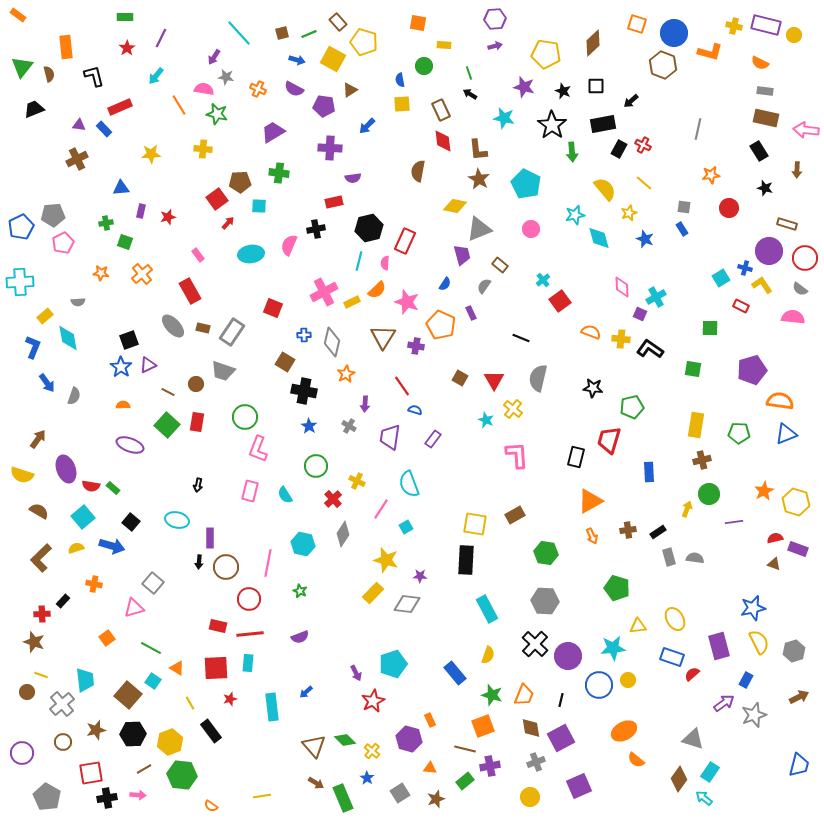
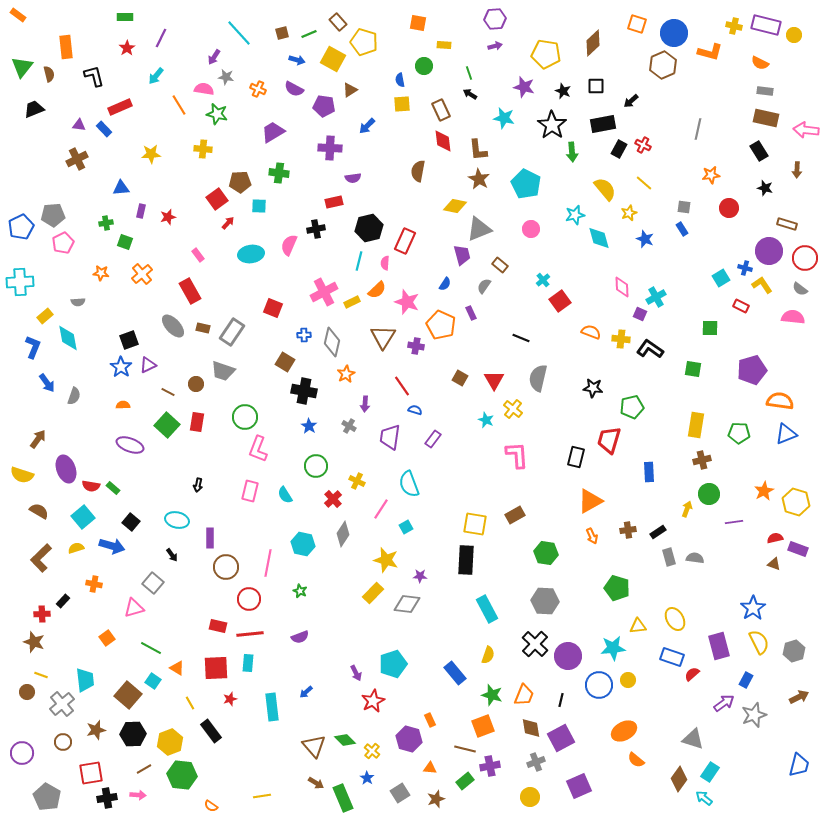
brown hexagon at (663, 65): rotated 16 degrees clockwise
black arrow at (199, 562): moved 27 px left, 7 px up; rotated 40 degrees counterclockwise
blue star at (753, 608): rotated 20 degrees counterclockwise
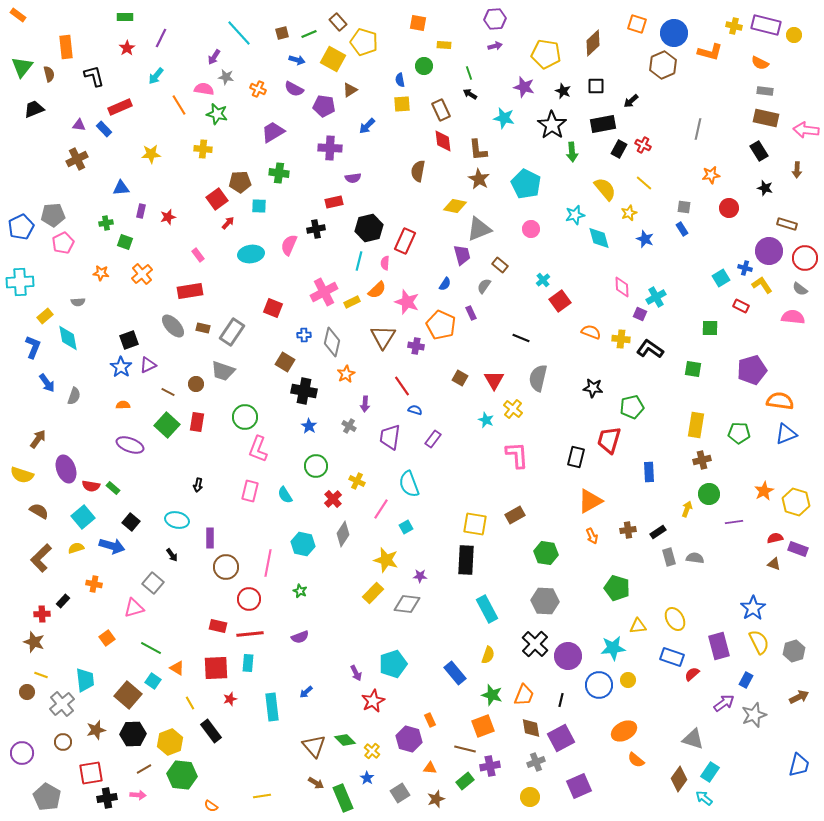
red rectangle at (190, 291): rotated 70 degrees counterclockwise
